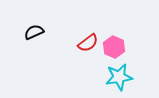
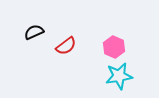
red semicircle: moved 22 px left, 3 px down
cyan star: moved 1 px up
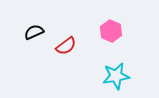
pink hexagon: moved 3 px left, 16 px up
cyan star: moved 3 px left
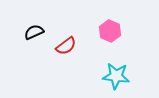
pink hexagon: moved 1 px left
cyan star: rotated 16 degrees clockwise
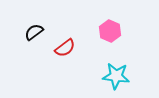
black semicircle: rotated 12 degrees counterclockwise
red semicircle: moved 1 px left, 2 px down
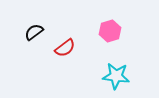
pink hexagon: rotated 20 degrees clockwise
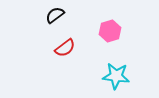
black semicircle: moved 21 px right, 17 px up
